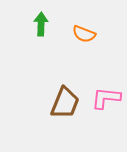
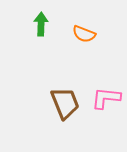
brown trapezoid: rotated 44 degrees counterclockwise
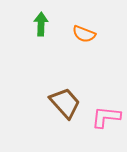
pink L-shape: moved 19 px down
brown trapezoid: rotated 20 degrees counterclockwise
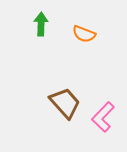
pink L-shape: moved 3 px left; rotated 52 degrees counterclockwise
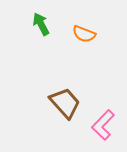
green arrow: rotated 30 degrees counterclockwise
pink L-shape: moved 8 px down
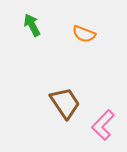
green arrow: moved 9 px left, 1 px down
brown trapezoid: rotated 8 degrees clockwise
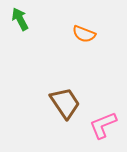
green arrow: moved 12 px left, 6 px up
pink L-shape: rotated 24 degrees clockwise
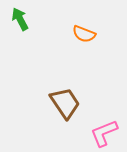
pink L-shape: moved 1 px right, 8 px down
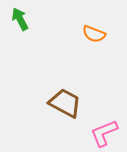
orange semicircle: moved 10 px right
brown trapezoid: rotated 28 degrees counterclockwise
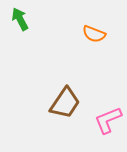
brown trapezoid: rotated 96 degrees clockwise
pink L-shape: moved 4 px right, 13 px up
